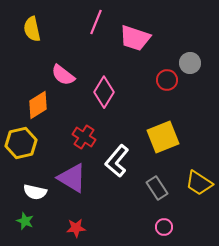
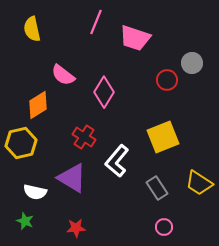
gray circle: moved 2 px right
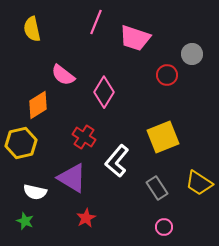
gray circle: moved 9 px up
red circle: moved 5 px up
red star: moved 10 px right, 10 px up; rotated 24 degrees counterclockwise
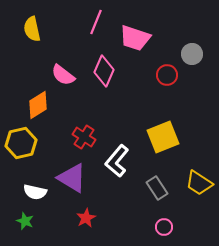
pink diamond: moved 21 px up; rotated 8 degrees counterclockwise
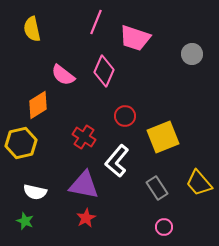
red circle: moved 42 px left, 41 px down
purple triangle: moved 12 px right, 7 px down; rotated 20 degrees counterclockwise
yellow trapezoid: rotated 16 degrees clockwise
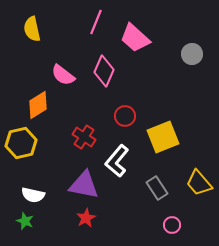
pink trapezoid: rotated 24 degrees clockwise
white semicircle: moved 2 px left, 3 px down
pink circle: moved 8 px right, 2 px up
